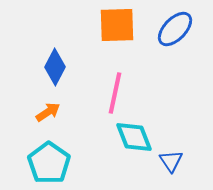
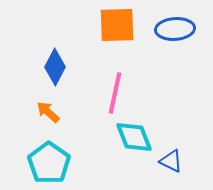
blue ellipse: rotated 42 degrees clockwise
orange arrow: rotated 105 degrees counterclockwise
blue triangle: rotated 30 degrees counterclockwise
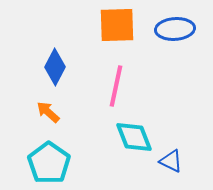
pink line: moved 1 px right, 7 px up
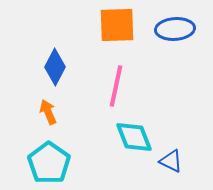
orange arrow: rotated 25 degrees clockwise
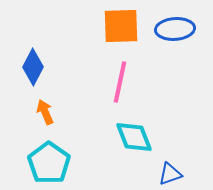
orange square: moved 4 px right, 1 px down
blue diamond: moved 22 px left
pink line: moved 4 px right, 4 px up
orange arrow: moved 3 px left
blue triangle: moved 1 px left, 13 px down; rotated 45 degrees counterclockwise
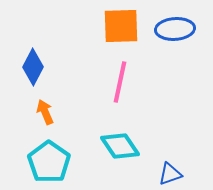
cyan diamond: moved 14 px left, 9 px down; rotated 12 degrees counterclockwise
cyan pentagon: moved 1 px up
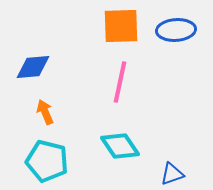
blue ellipse: moved 1 px right, 1 px down
blue diamond: rotated 57 degrees clockwise
cyan pentagon: moved 2 px left, 1 px up; rotated 21 degrees counterclockwise
blue triangle: moved 2 px right
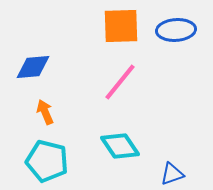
pink line: rotated 27 degrees clockwise
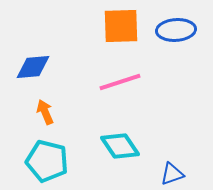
pink line: rotated 33 degrees clockwise
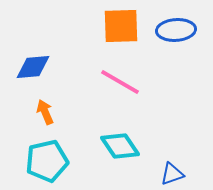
pink line: rotated 48 degrees clockwise
cyan pentagon: rotated 27 degrees counterclockwise
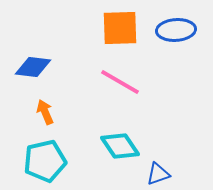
orange square: moved 1 px left, 2 px down
blue diamond: rotated 12 degrees clockwise
cyan pentagon: moved 2 px left
blue triangle: moved 14 px left
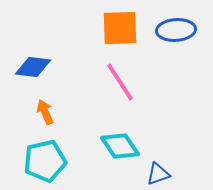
pink line: rotated 27 degrees clockwise
